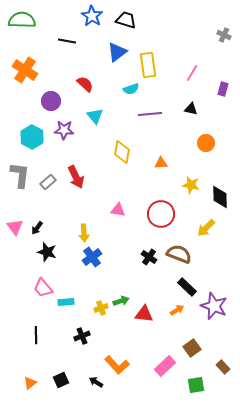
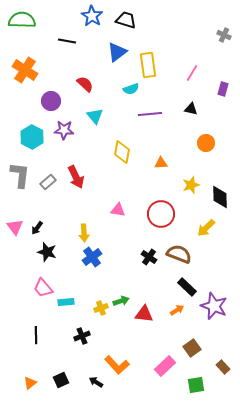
yellow star at (191, 185): rotated 30 degrees counterclockwise
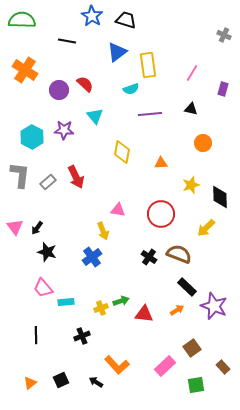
purple circle at (51, 101): moved 8 px right, 11 px up
orange circle at (206, 143): moved 3 px left
yellow arrow at (84, 233): moved 19 px right, 2 px up; rotated 18 degrees counterclockwise
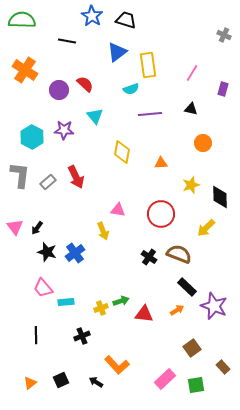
blue cross at (92, 257): moved 17 px left, 4 px up
pink rectangle at (165, 366): moved 13 px down
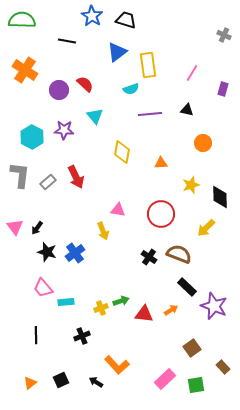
black triangle at (191, 109): moved 4 px left, 1 px down
orange arrow at (177, 310): moved 6 px left
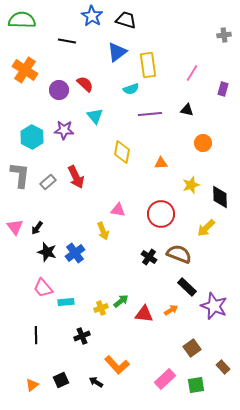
gray cross at (224, 35): rotated 32 degrees counterclockwise
green arrow at (121, 301): rotated 21 degrees counterclockwise
orange triangle at (30, 383): moved 2 px right, 2 px down
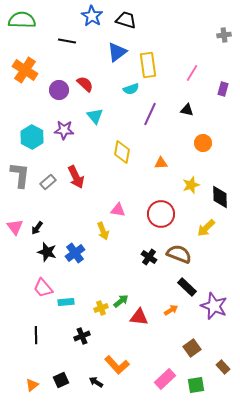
purple line at (150, 114): rotated 60 degrees counterclockwise
red triangle at (144, 314): moved 5 px left, 3 px down
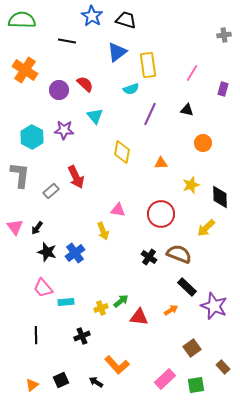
gray rectangle at (48, 182): moved 3 px right, 9 px down
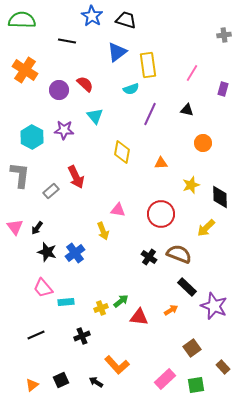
black line at (36, 335): rotated 66 degrees clockwise
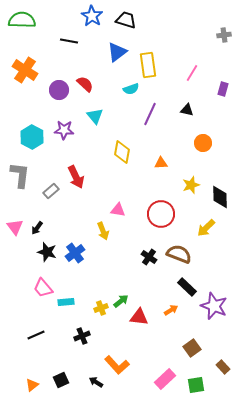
black line at (67, 41): moved 2 px right
